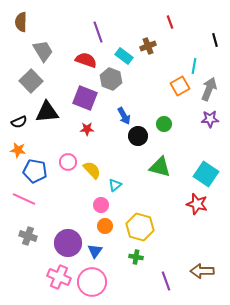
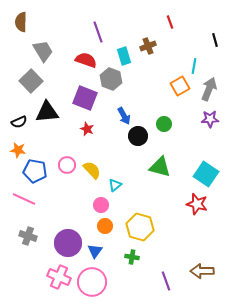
cyan rectangle at (124, 56): rotated 36 degrees clockwise
red star at (87, 129): rotated 24 degrees clockwise
pink circle at (68, 162): moved 1 px left, 3 px down
green cross at (136, 257): moved 4 px left
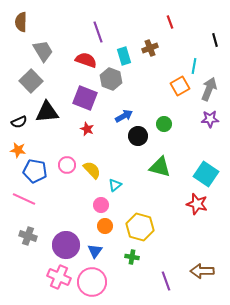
brown cross at (148, 46): moved 2 px right, 2 px down
blue arrow at (124, 116): rotated 90 degrees counterclockwise
purple circle at (68, 243): moved 2 px left, 2 px down
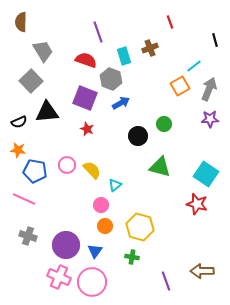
cyan line at (194, 66): rotated 42 degrees clockwise
blue arrow at (124, 116): moved 3 px left, 13 px up
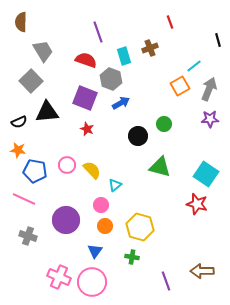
black line at (215, 40): moved 3 px right
purple circle at (66, 245): moved 25 px up
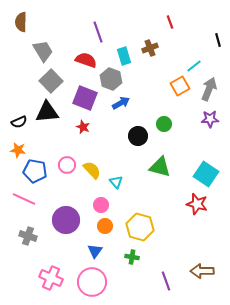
gray square at (31, 81): moved 20 px right
red star at (87, 129): moved 4 px left, 2 px up
cyan triangle at (115, 185): moved 1 px right, 3 px up; rotated 32 degrees counterclockwise
pink cross at (59, 277): moved 8 px left, 1 px down
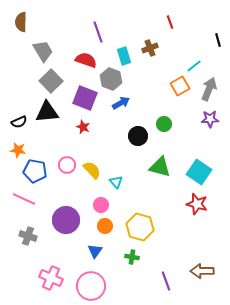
cyan square at (206, 174): moved 7 px left, 2 px up
pink circle at (92, 282): moved 1 px left, 4 px down
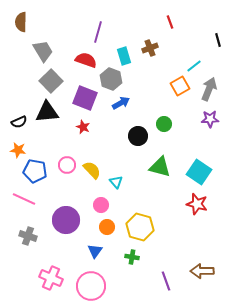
purple line at (98, 32): rotated 35 degrees clockwise
orange circle at (105, 226): moved 2 px right, 1 px down
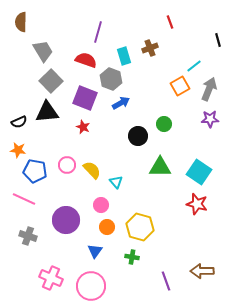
green triangle at (160, 167): rotated 15 degrees counterclockwise
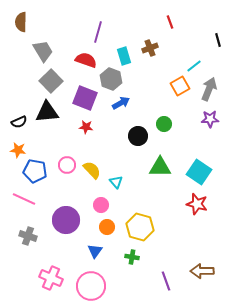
red star at (83, 127): moved 3 px right; rotated 16 degrees counterclockwise
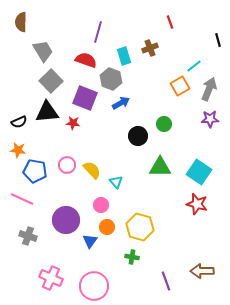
red star at (86, 127): moved 13 px left, 4 px up
pink line at (24, 199): moved 2 px left
blue triangle at (95, 251): moved 5 px left, 10 px up
pink circle at (91, 286): moved 3 px right
